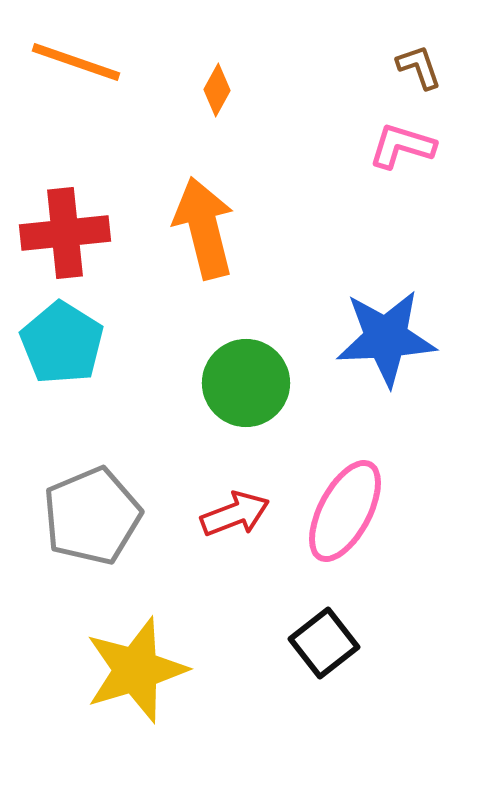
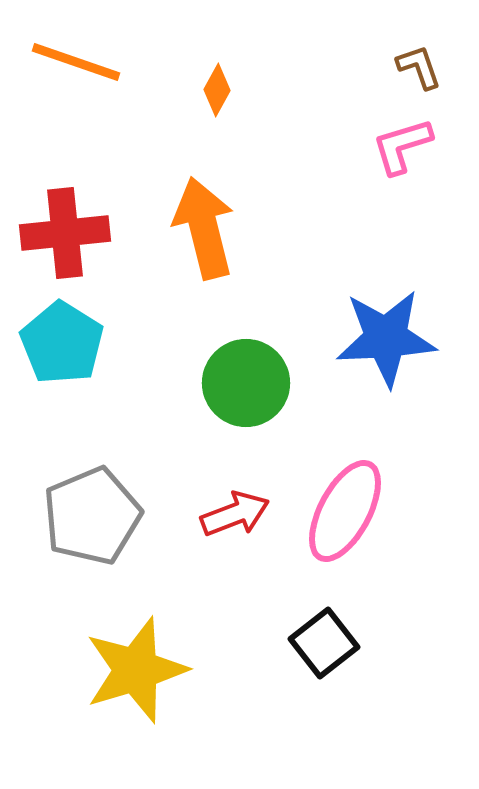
pink L-shape: rotated 34 degrees counterclockwise
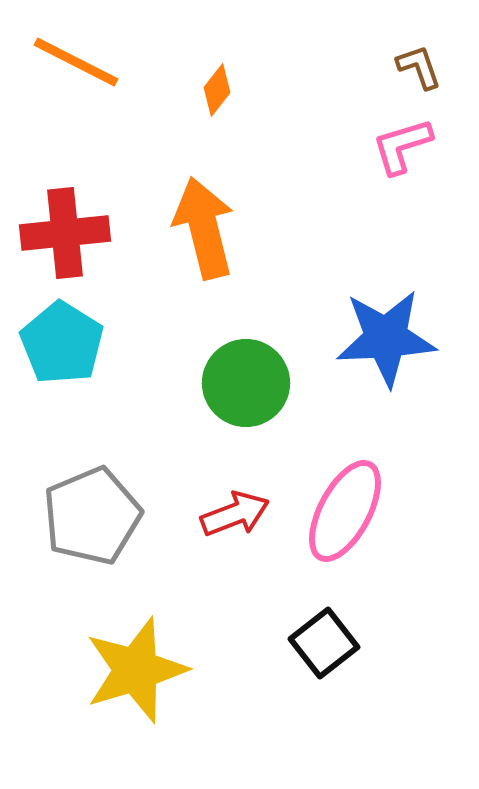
orange line: rotated 8 degrees clockwise
orange diamond: rotated 9 degrees clockwise
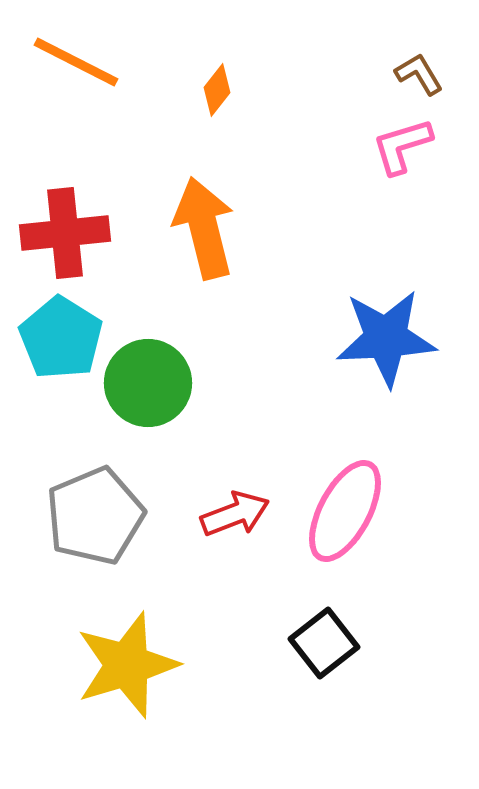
brown L-shape: moved 7 px down; rotated 12 degrees counterclockwise
cyan pentagon: moved 1 px left, 5 px up
green circle: moved 98 px left
gray pentagon: moved 3 px right
yellow star: moved 9 px left, 5 px up
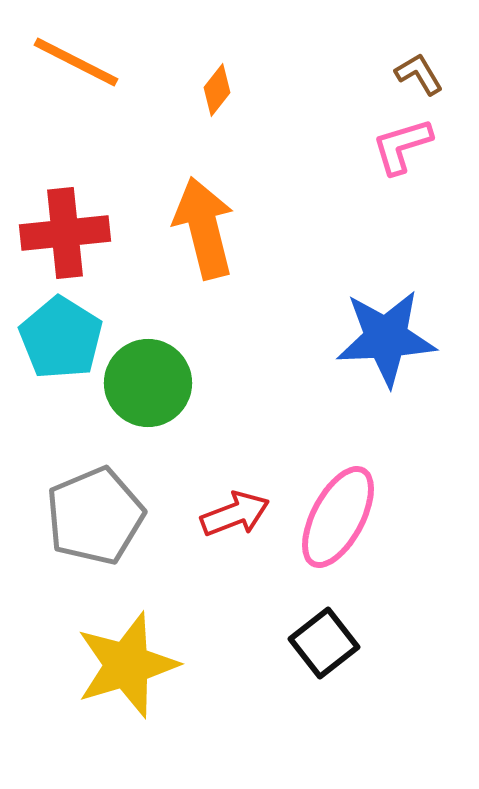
pink ellipse: moved 7 px left, 6 px down
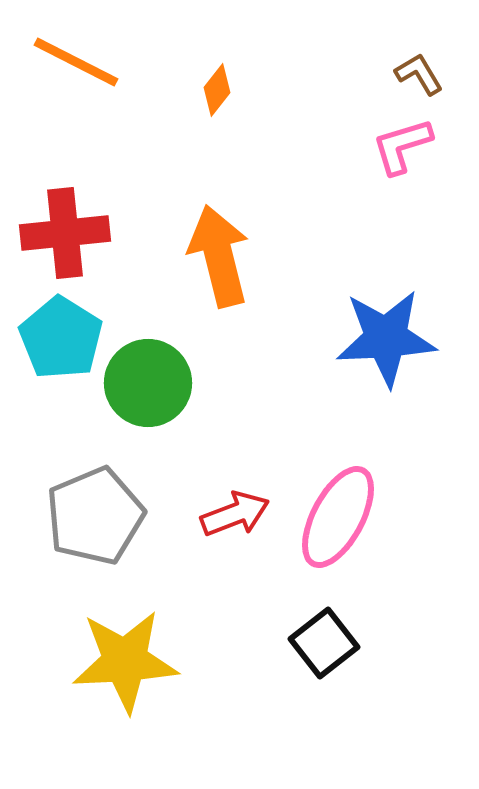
orange arrow: moved 15 px right, 28 px down
yellow star: moved 2 px left, 4 px up; rotated 14 degrees clockwise
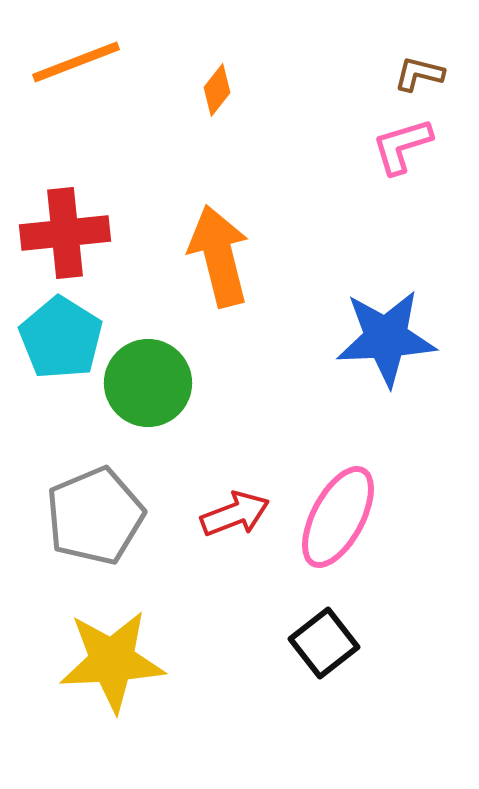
orange line: rotated 48 degrees counterclockwise
brown L-shape: rotated 45 degrees counterclockwise
yellow star: moved 13 px left
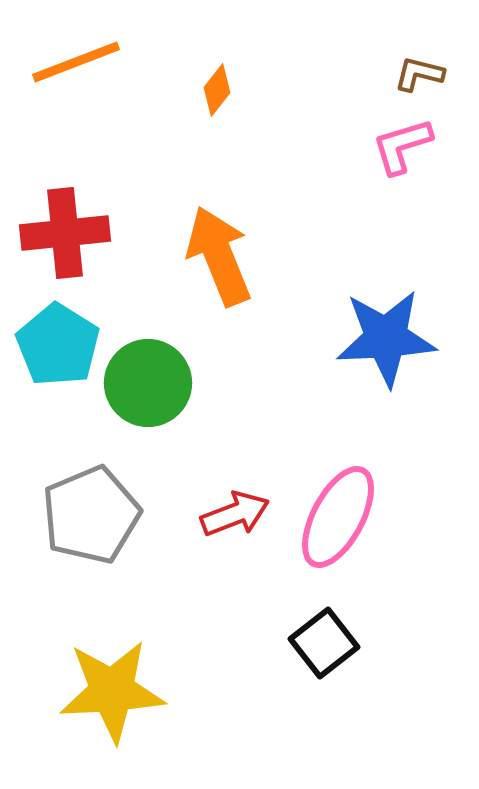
orange arrow: rotated 8 degrees counterclockwise
cyan pentagon: moved 3 px left, 7 px down
gray pentagon: moved 4 px left, 1 px up
yellow star: moved 30 px down
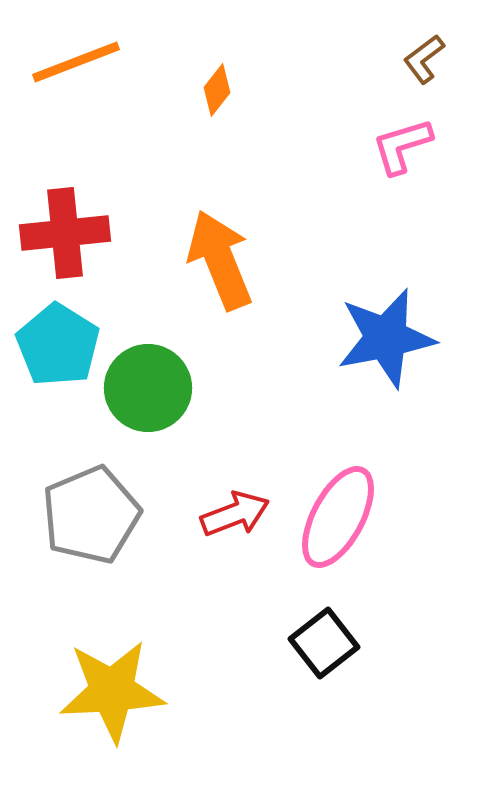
brown L-shape: moved 5 px right, 15 px up; rotated 51 degrees counterclockwise
orange arrow: moved 1 px right, 4 px down
blue star: rotated 8 degrees counterclockwise
green circle: moved 5 px down
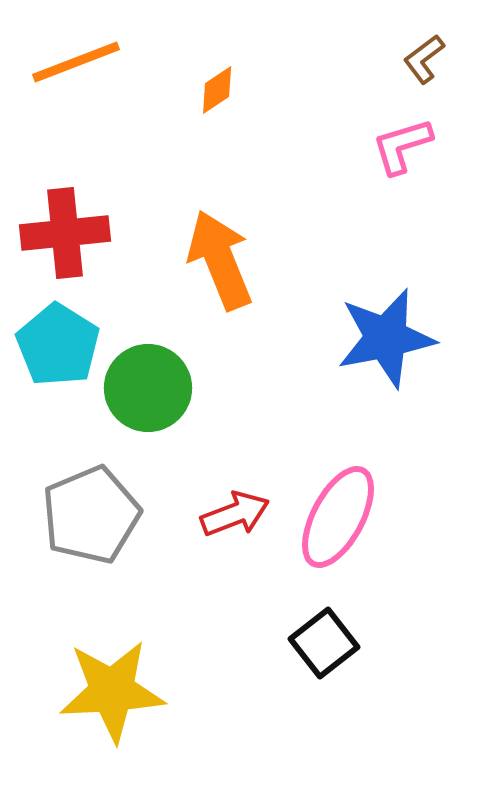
orange diamond: rotated 18 degrees clockwise
